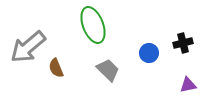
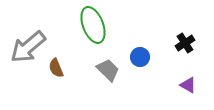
black cross: moved 2 px right; rotated 18 degrees counterclockwise
blue circle: moved 9 px left, 4 px down
purple triangle: rotated 42 degrees clockwise
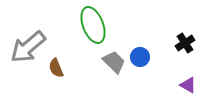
gray trapezoid: moved 6 px right, 8 px up
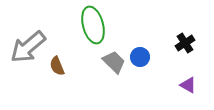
green ellipse: rotated 6 degrees clockwise
brown semicircle: moved 1 px right, 2 px up
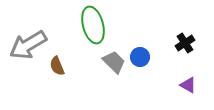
gray arrow: moved 2 px up; rotated 9 degrees clockwise
